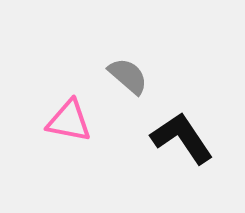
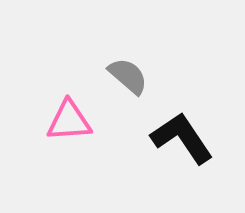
pink triangle: rotated 15 degrees counterclockwise
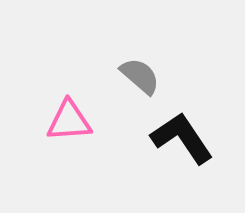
gray semicircle: moved 12 px right
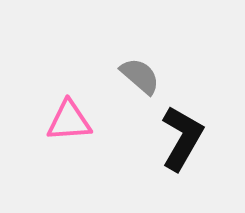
black L-shape: rotated 64 degrees clockwise
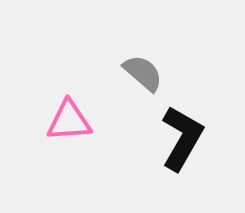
gray semicircle: moved 3 px right, 3 px up
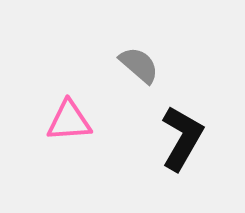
gray semicircle: moved 4 px left, 8 px up
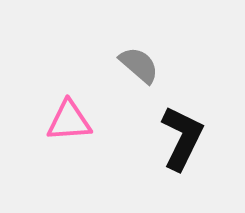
black L-shape: rotated 4 degrees counterclockwise
